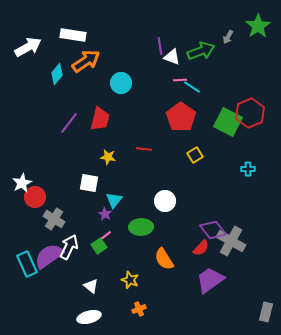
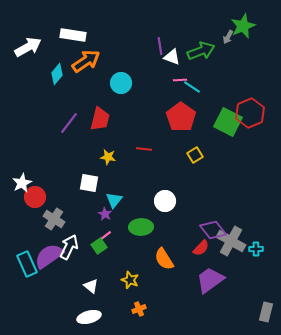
green star at (258, 26): moved 15 px left; rotated 10 degrees clockwise
cyan cross at (248, 169): moved 8 px right, 80 px down
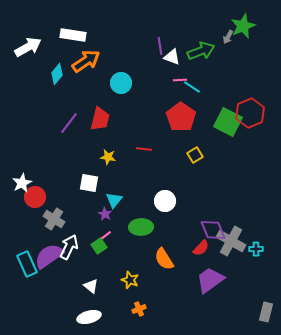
purple diamond at (213, 230): rotated 16 degrees clockwise
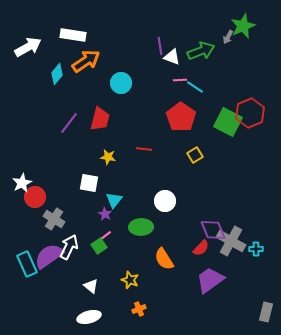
cyan line at (192, 87): moved 3 px right
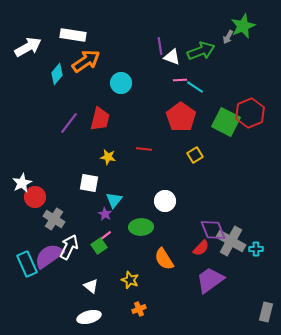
green square at (228, 122): moved 2 px left
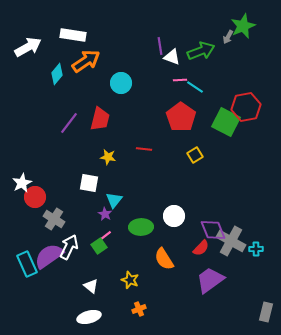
red hexagon at (250, 113): moved 4 px left, 6 px up; rotated 12 degrees clockwise
white circle at (165, 201): moved 9 px right, 15 px down
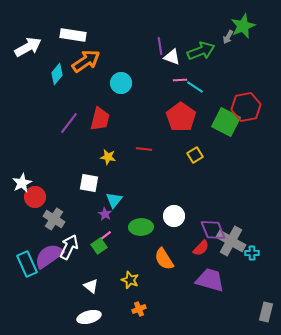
cyan cross at (256, 249): moved 4 px left, 4 px down
purple trapezoid at (210, 280): rotated 52 degrees clockwise
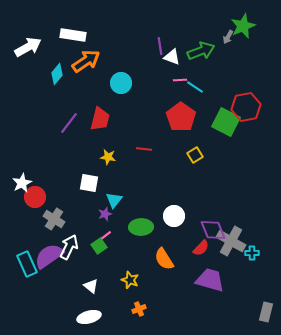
purple star at (105, 214): rotated 24 degrees clockwise
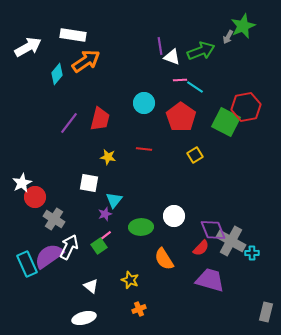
cyan circle at (121, 83): moved 23 px right, 20 px down
white ellipse at (89, 317): moved 5 px left, 1 px down
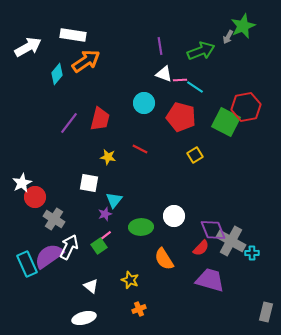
white triangle at (172, 57): moved 8 px left, 17 px down
red pentagon at (181, 117): rotated 20 degrees counterclockwise
red line at (144, 149): moved 4 px left; rotated 21 degrees clockwise
